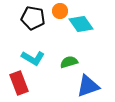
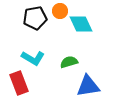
black pentagon: moved 2 px right; rotated 20 degrees counterclockwise
cyan diamond: rotated 10 degrees clockwise
blue triangle: rotated 10 degrees clockwise
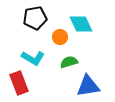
orange circle: moved 26 px down
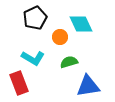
black pentagon: rotated 15 degrees counterclockwise
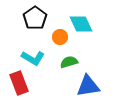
black pentagon: rotated 10 degrees counterclockwise
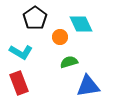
cyan L-shape: moved 12 px left, 6 px up
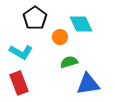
blue triangle: moved 2 px up
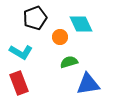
black pentagon: rotated 15 degrees clockwise
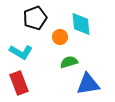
cyan diamond: rotated 20 degrees clockwise
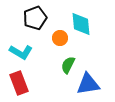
orange circle: moved 1 px down
green semicircle: moved 1 px left, 3 px down; rotated 48 degrees counterclockwise
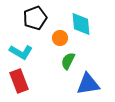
green semicircle: moved 4 px up
red rectangle: moved 2 px up
